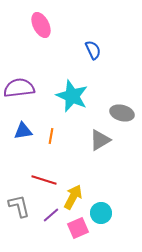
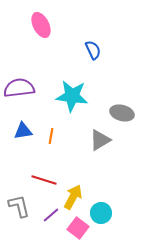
cyan star: rotated 16 degrees counterclockwise
pink square: rotated 30 degrees counterclockwise
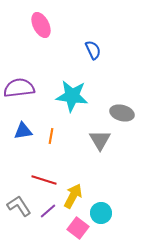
gray triangle: rotated 30 degrees counterclockwise
yellow arrow: moved 1 px up
gray L-shape: rotated 20 degrees counterclockwise
purple line: moved 3 px left, 4 px up
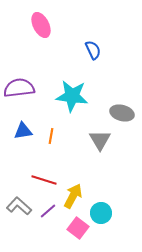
gray L-shape: rotated 15 degrees counterclockwise
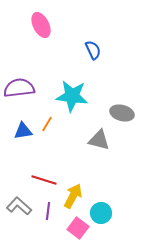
orange line: moved 4 px left, 12 px up; rotated 21 degrees clockwise
gray triangle: moved 1 px left; rotated 45 degrees counterclockwise
purple line: rotated 42 degrees counterclockwise
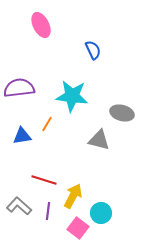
blue triangle: moved 1 px left, 5 px down
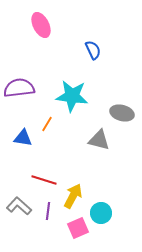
blue triangle: moved 1 px right, 2 px down; rotated 18 degrees clockwise
pink square: rotated 30 degrees clockwise
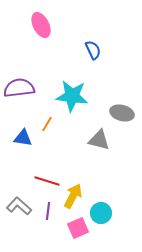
red line: moved 3 px right, 1 px down
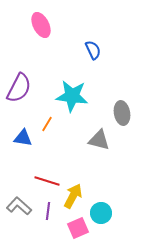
purple semicircle: rotated 124 degrees clockwise
gray ellipse: rotated 65 degrees clockwise
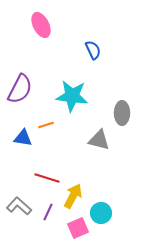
purple semicircle: moved 1 px right, 1 px down
gray ellipse: rotated 10 degrees clockwise
orange line: moved 1 px left, 1 px down; rotated 42 degrees clockwise
red line: moved 3 px up
purple line: moved 1 px down; rotated 18 degrees clockwise
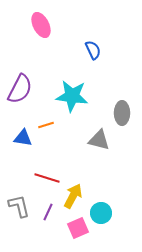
gray L-shape: rotated 35 degrees clockwise
